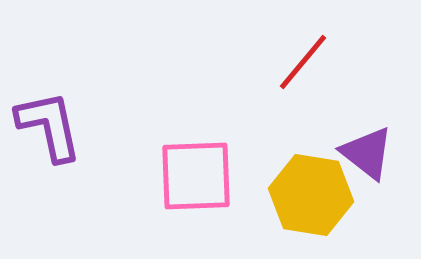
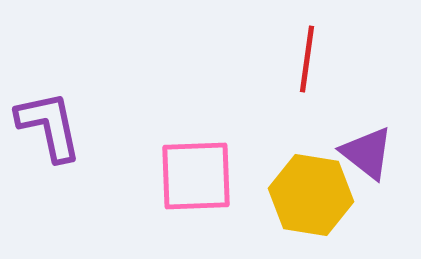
red line: moved 4 px right, 3 px up; rotated 32 degrees counterclockwise
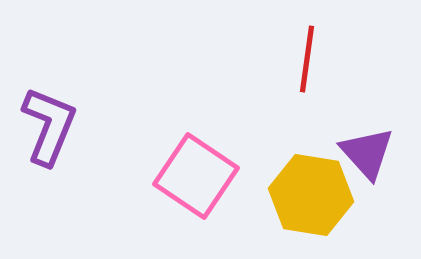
purple L-shape: rotated 34 degrees clockwise
purple triangle: rotated 10 degrees clockwise
pink square: rotated 36 degrees clockwise
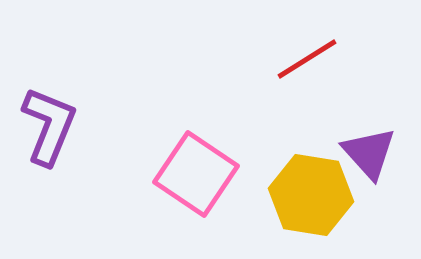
red line: rotated 50 degrees clockwise
purple triangle: moved 2 px right
pink square: moved 2 px up
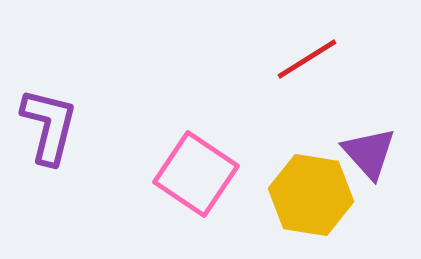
purple L-shape: rotated 8 degrees counterclockwise
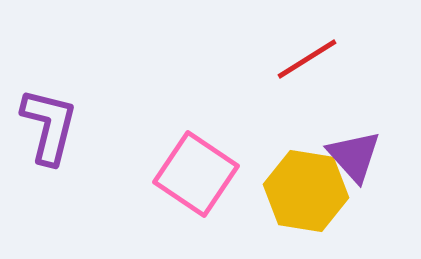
purple triangle: moved 15 px left, 3 px down
yellow hexagon: moved 5 px left, 4 px up
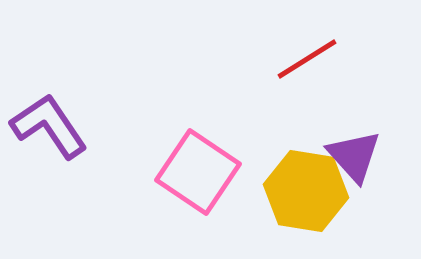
purple L-shape: rotated 48 degrees counterclockwise
pink square: moved 2 px right, 2 px up
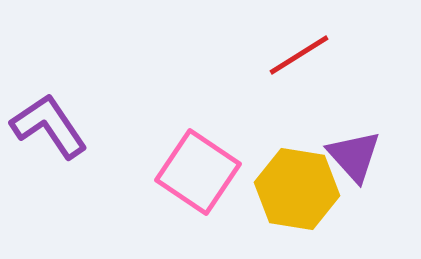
red line: moved 8 px left, 4 px up
yellow hexagon: moved 9 px left, 2 px up
